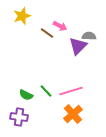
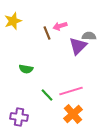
yellow star: moved 9 px left, 5 px down
pink arrow: rotated 136 degrees clockwise
brown line: rotated 32 degrees clockwise
green line: moved 1 px right, 4 px down
green semicircle: moved 26 px up; rotated 16 degrees counterclockwise
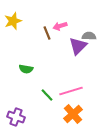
purple cross: moved 3 px left; rotated 12 degrees clockwise
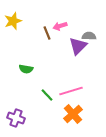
purple cross: moved 1 px down
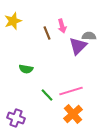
pink arrow: moved 2 px right; rotated 88 degrees counterclockwise
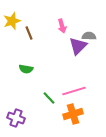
yellow star: moved 1 px left
brown line: moved 18 px left
pink line: moved 3 px right
green line: moved 2 px right, 3 px down
orange cross: rotated 24 degrees clockwise
